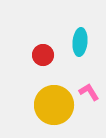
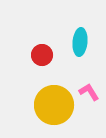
red circle: moved 1 px left
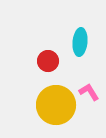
red circle: moved 6 px right, 6 px down
yellow circle: moved 2 px right
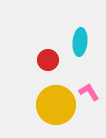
red circle: moved 1 px up
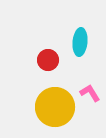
pink L-shape: moved 1 px right, 1 px down
yellow circle: moved 1 px left, 2 px down
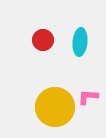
red circle: moved 5 px left, 20 px up
pink L-shape: moved 2 px left, 4 px down; rotated 55 degrees counterclockwise
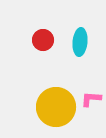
pink L-shape: moved 3 px right, 2 px down
yellow circle: moved 1 px right
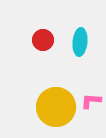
pink L-shape: moved 2 px down
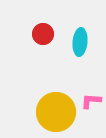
red circle: moved 6 px up
yellow circle: moved 5 px down
